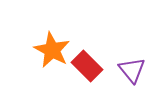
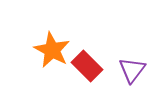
purple triangle: rotated 16 degrees clockwise
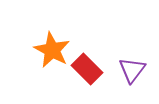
red rectangle: moved 3 px down
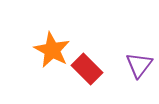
purple triangle: moved 7 px right, 5 px up
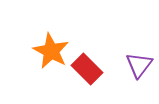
orange star: moved 1 px left, 1 px down
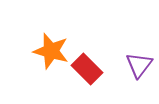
orange star: rotated 12 degrees counterclockwise
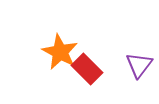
orange star: moved 9 px right, 1 px down; rotated 12 degrees clockwise
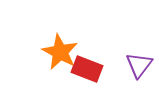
red rectangle: rotated 24 degrees counterclockwise
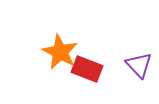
purple triangle: rotated 20 degrees counterclockwise
